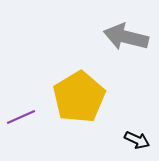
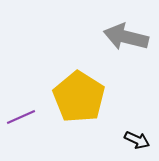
yellow pentagon: rotated 9 degrees counterclockwise
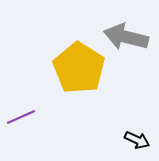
yellow pentagon: moved 29 px up
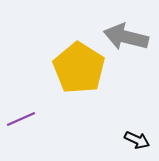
purple line: moved 2 px down
